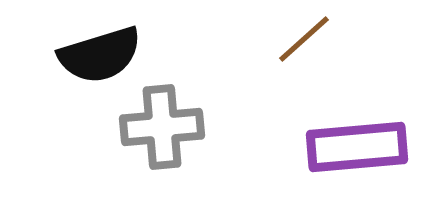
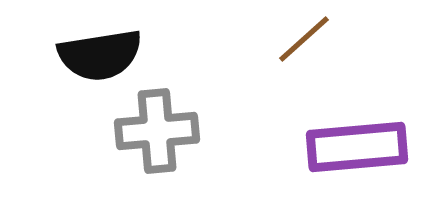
black semicircle: rotated 8 degrees clockwise
gray cross: moved 5 px left, 4 px down
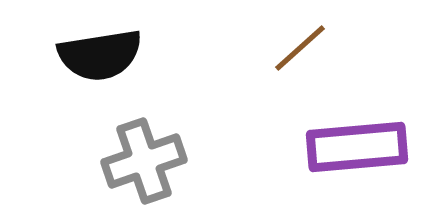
brown line: moved 4 px left, 9 px down
gray cross: moved 13 px left, 30 px down; rotated 14 degrees counterclockwise
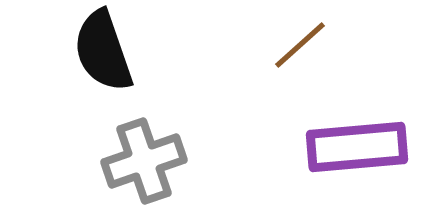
brown line: moved 3 px up
black semicircle: moved 3 px right, 4 px up; rotated 80 degrees clockwise
